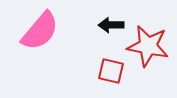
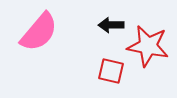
pink semicircle: moved 1 px left, 1 px down
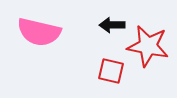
black arrow: moved 1 px right
pink semicircle: rotated 63 degrees clockwise
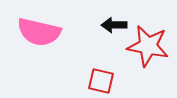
black arrow: moved 2 px right
red square: moved 10 px left, 10 px down
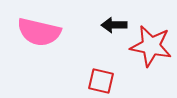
red star: moved 3 px right
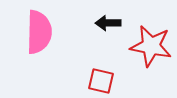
black arrow: moved 6 px left, 2 px up
pink semicircle: rotated 102 degrees counterclockwise
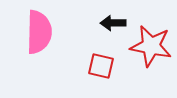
black arrow: moved 5 px right
red square: moved 15 px up
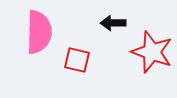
red star: moved 1 px right, 6 px down; rotated 9 degrees clockwise
red square: moved 24 px left, 6 px up
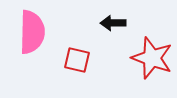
pink semicircle: moved 7 px left
red star: moved 6 px down
